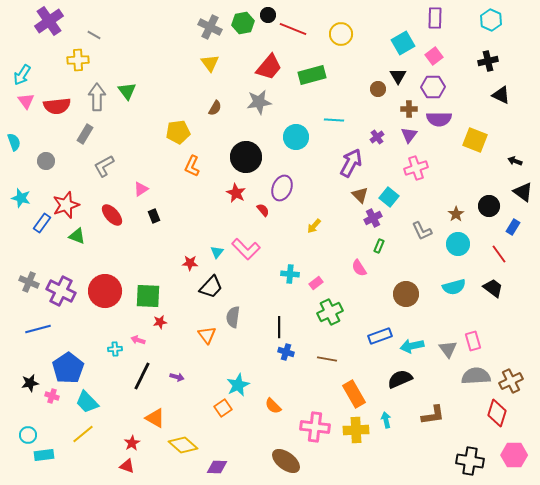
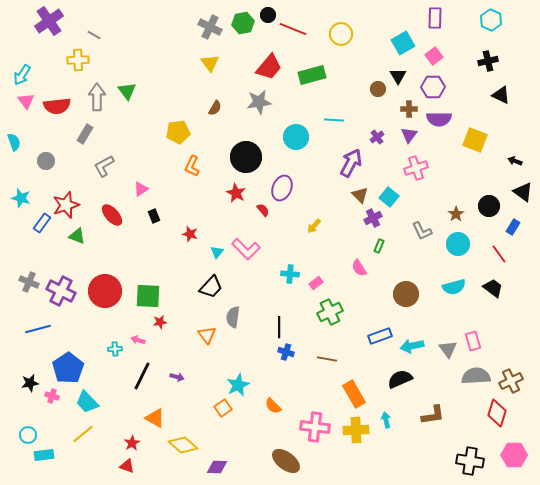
red star at (190, 263): moved 29 px up; rotated 14 degrees clockwise
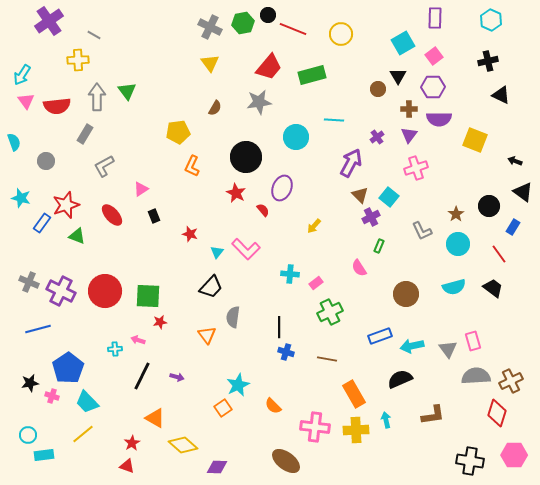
purple cross at (373, 218): moved 2 px left, 1 px up
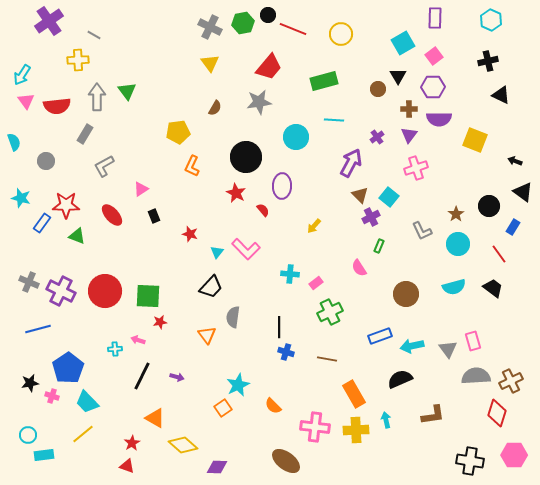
green rectangle at (312, 75): moved 12 px right, 6 px down
purple ellipse at (282, 188): moved 2 px up; rotated 20 degrees counterclockwise
red star at (66, 205): rotated 20 degrees clockwise
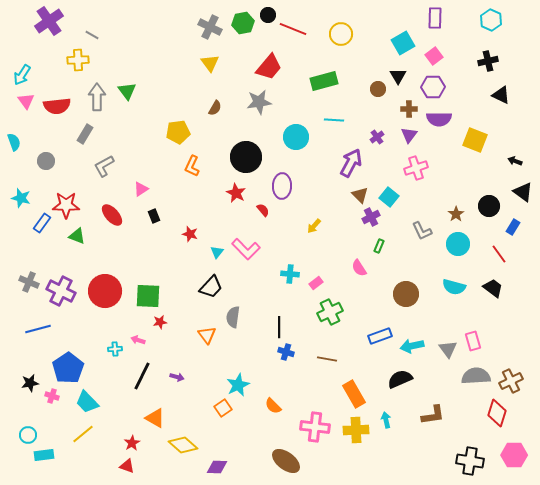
gray line at (94, 35): moved 2 px left
cyan semicircle at (454, 287): rotated 30 degrees clockwise
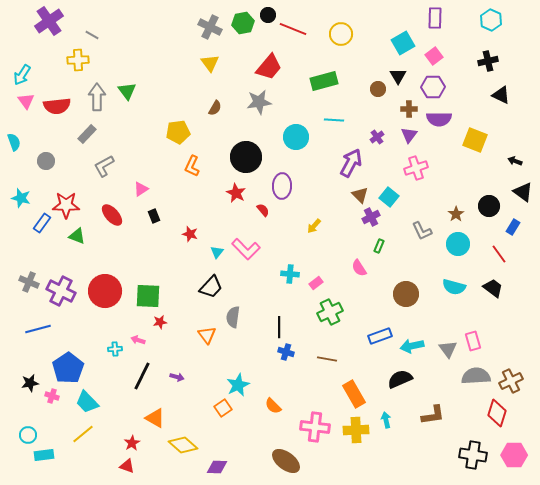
gray rectangle at (85, 134): moved 2 px right; rotated 12 degrees clockwise
black cross at (470, 461): moved 3 px right, 6 px up
